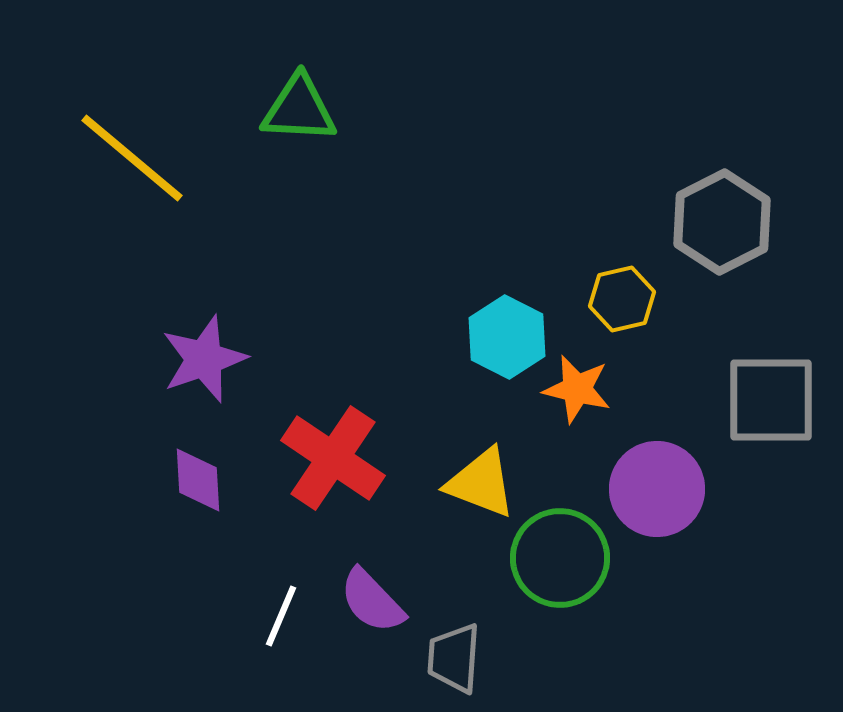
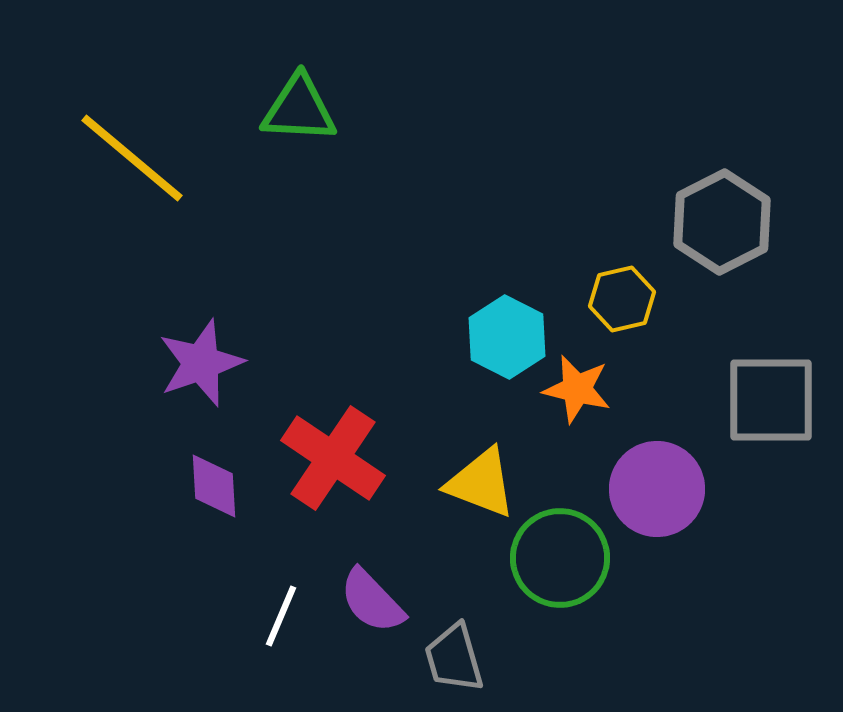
purple star: moved 3 px left, 4 px down
purple diamond: moved 16 px right, 6 px down
gray trapezoid: rotated 20 degrees counterclockwise
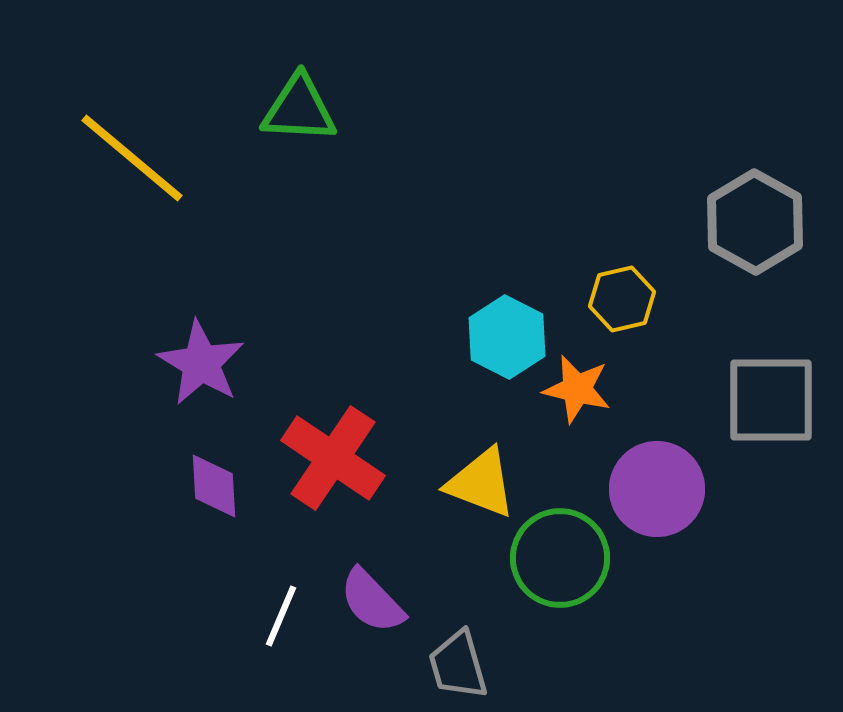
gray hexagon: moved 33 px right; rotated 4 degrees counterclockwise
purple star: rotated 22 degrees counterclockwise
gray trapezoid: moved 4 px right, 7 px down
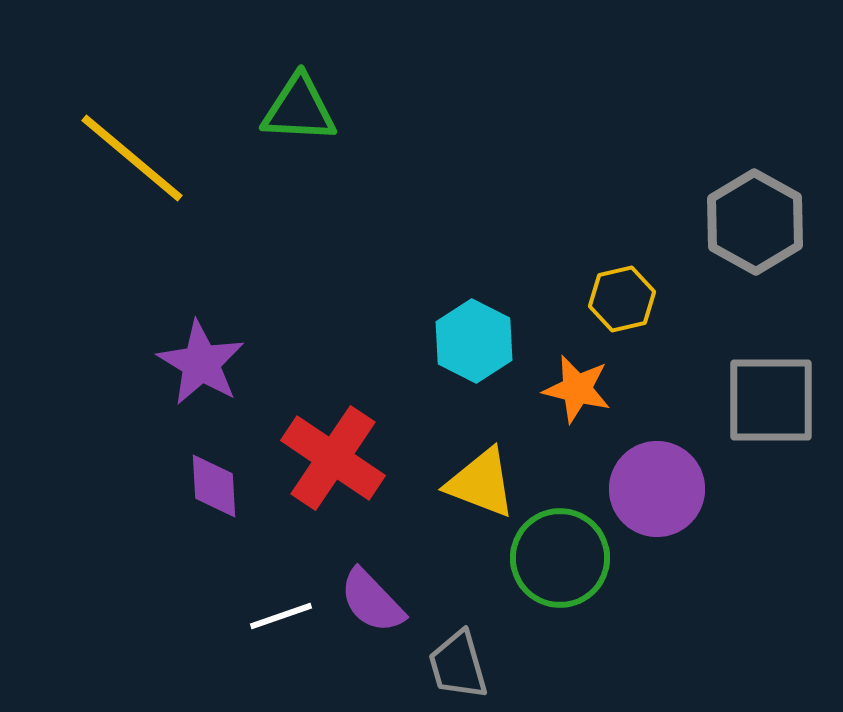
cyan hexagon: moved 33 px left, 4 px down
white line: rotated 48 degrees clockwise
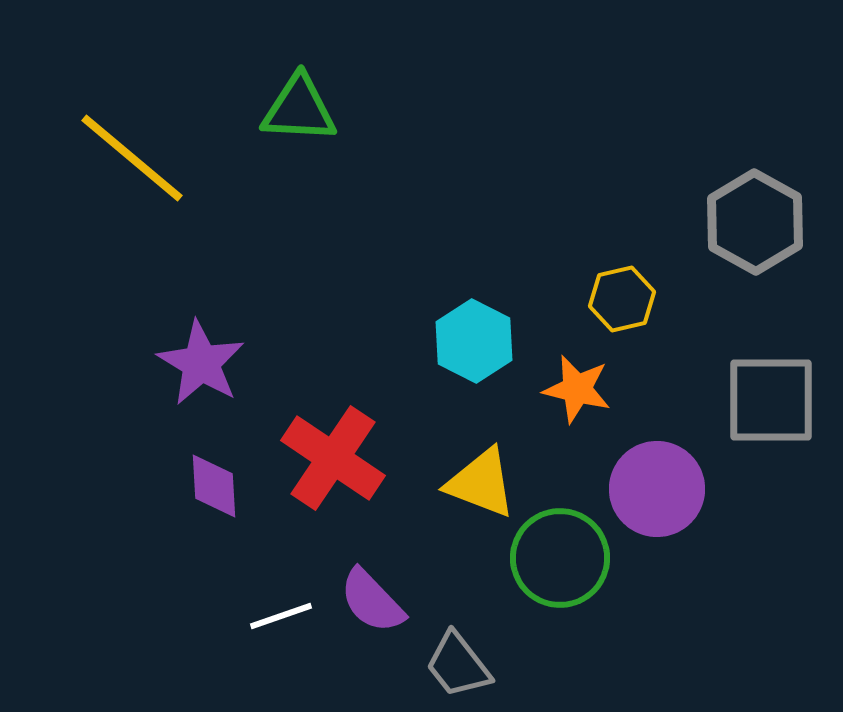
gray trapezoid: rotated 22 degrees counterclockwise
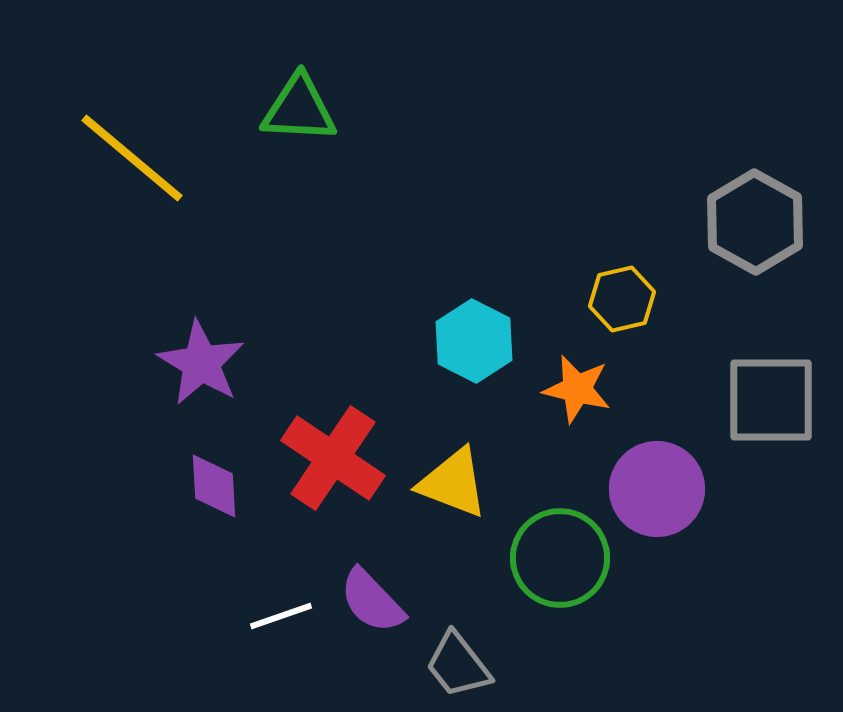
yellow triangle: moved 28 px left
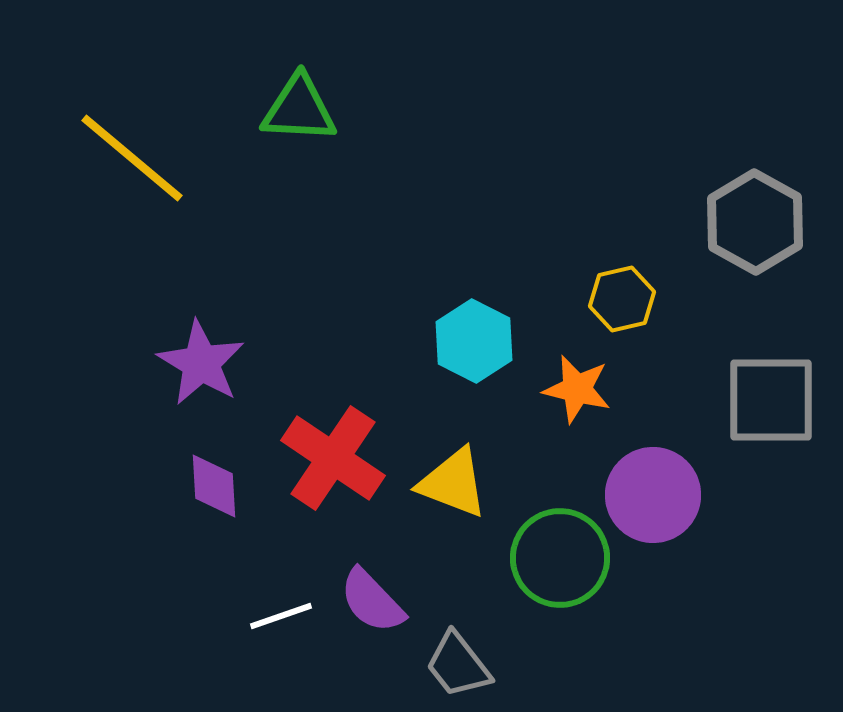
purple circle: moved 4 px left, 6 px down
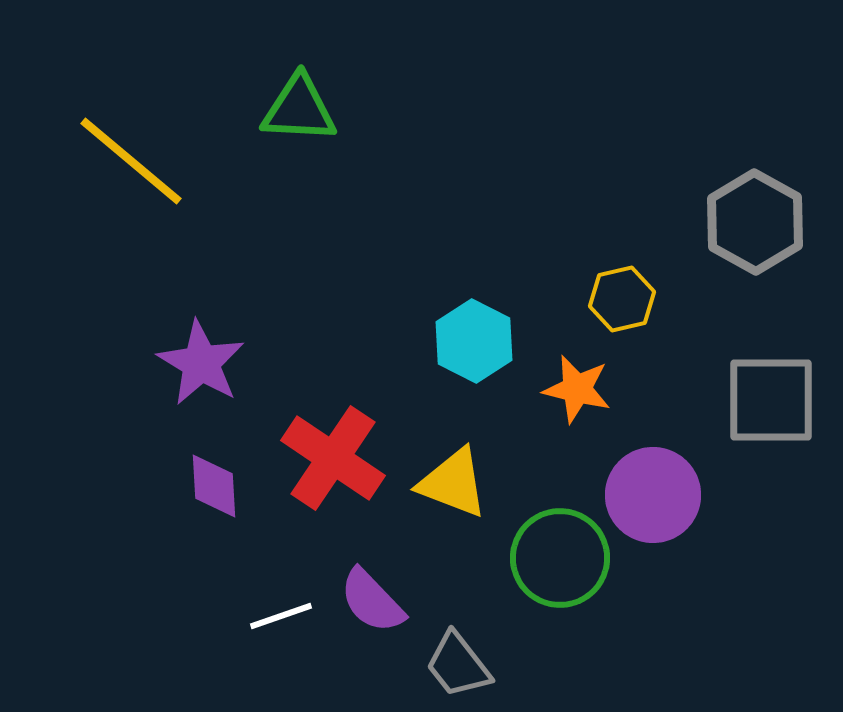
yellow line: moved 1 px left, 3 px down
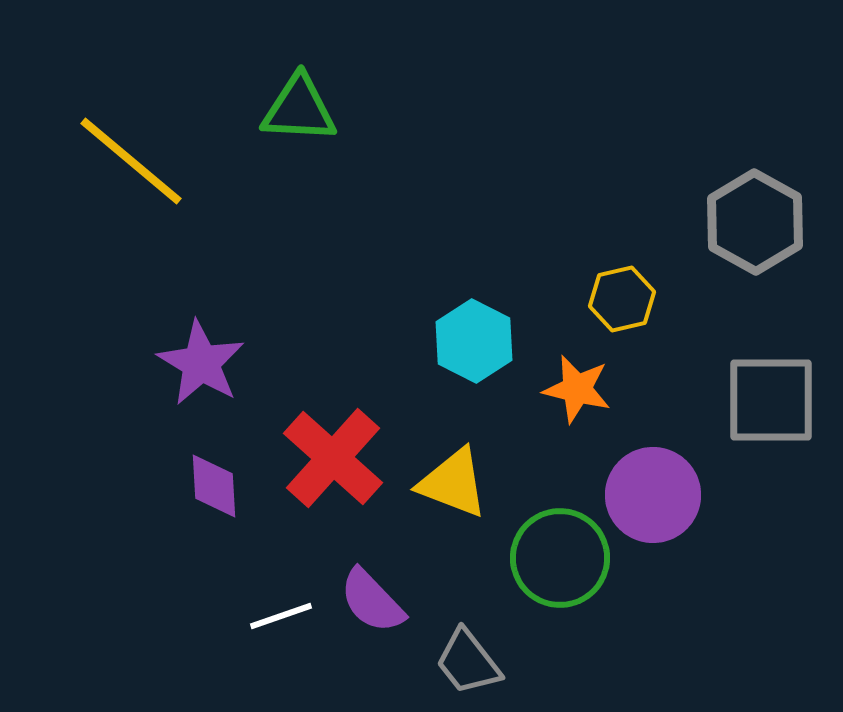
red cross: rotated 8 degrees clockwise
gray trapezoid: moved 10 px right, 3 px up
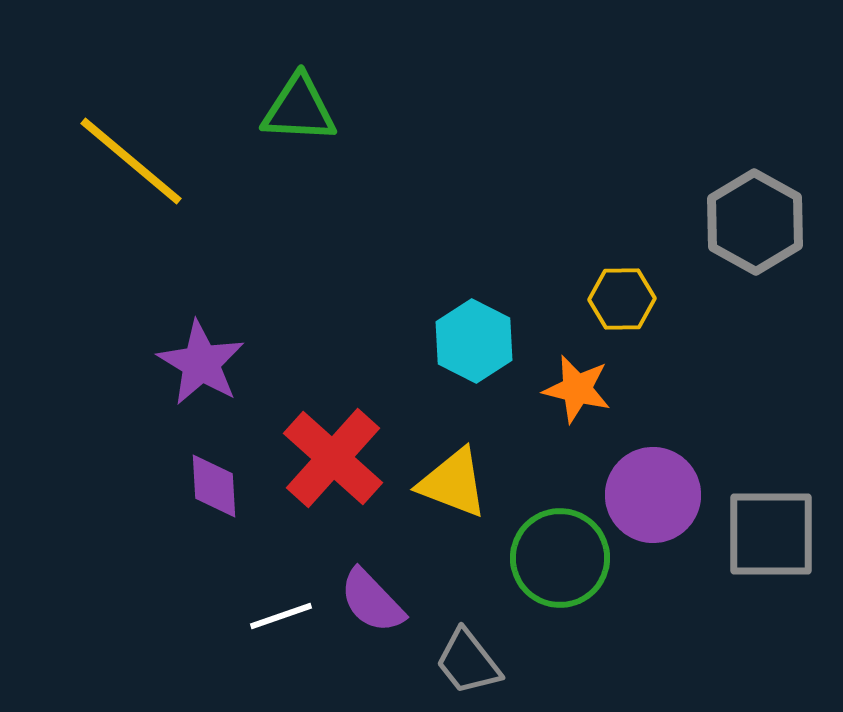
yellow hexagon: rotated 12 degrees clockwise
gray square: moved 134 px down
